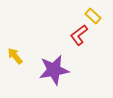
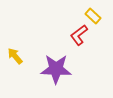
purple star: moved 2 px right, 1 px up; rotated 12 degrees clockwise
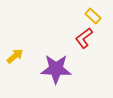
red L-shape: moved 5 px right, 3 px down
yellow arrow: rotated 90 degrees clockwise
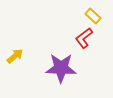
purple star: moved 5 px right, 1 px up
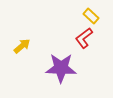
yellow rectangle: moved 2 px left
yellow arrow: moved 7 px right, 10 px up
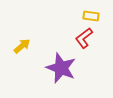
yellow rectangle: rotated 35 degrees counterclockwise
purple star: rotated 20 degrees clockwise
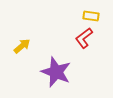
purple star: moved 5 px left, 4 px down
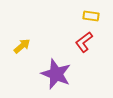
red L-shape: moved 4 px down
purple star: moved 2 px down
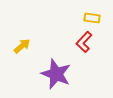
yellow rectangle: moved 1 px right, 2 px down
red L-shape: rotated 10 degrees counterclockwise
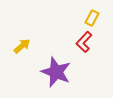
yellow rectangle: rotated 70 degrees counterclockwise
purple star: moved 2 px up
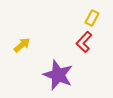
yellow arrow: moved 1 px up
purple star: moved 2 px right, 3 px down
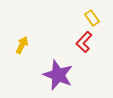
yellow rectangle: rotated 63 degrees counterclockwise
yellow arrow: rotated 24 degrees counterclockwise
